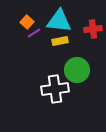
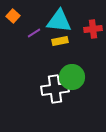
orange square: moved 14 px left, 6 px up
green circle: moved 5 px left, 7 px down
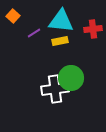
cyan triangle: moved 2 px right
green circle: moved 1 px left, 1 px down
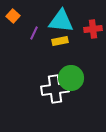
purple line: rotated 32 degrees counterclockwise
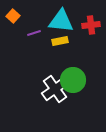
red cross: moved 2 px left, 4 px up
purple line: rotated 48 degrees clockwise
green circle: moved 2 px right, 2 px down
white cross: rotated 28 degrees counterclockwise
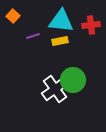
purple line: moved 1 px left, 3 px down
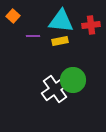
purple line: rotated 16 degrees clockwise
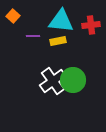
yellow rectangle: moved 2 px left
white cross: moved 2 px left, 8 px up
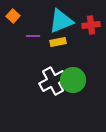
cyan triangle: rotated 28 degrees counterclockwise
yellow rectangle: moved 1 px down
white cross: rotated 8 degrees clockwise
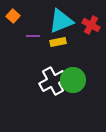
red cross: rotated 36 degrees clockwise
